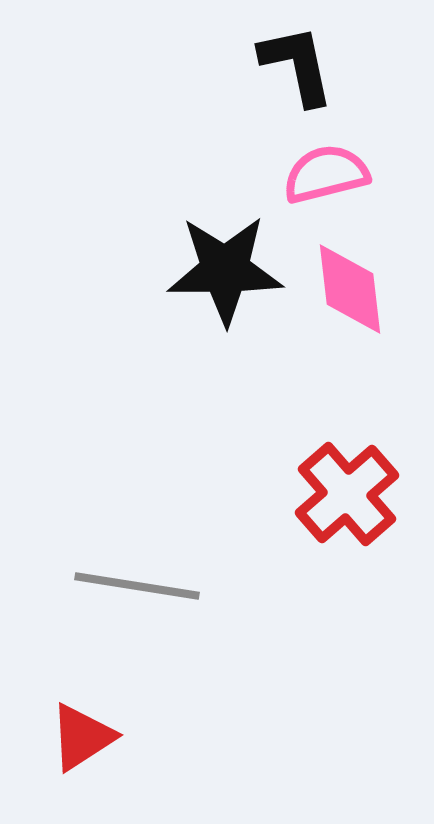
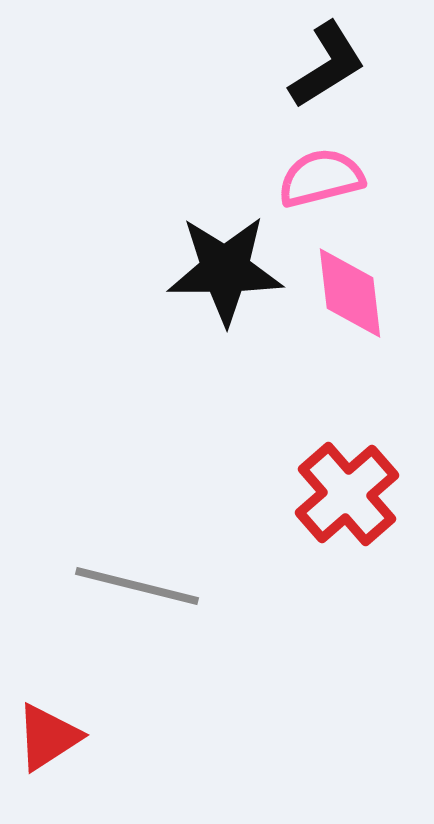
black L-shape: moved 30 px right; rotated 70 degrees clockwise
pink semicircle: moved 5 px left, 4 px down
pink diamond: moved 4 px down
gray line: rotated 5 degrees clockwise
red triangle: moved 34 px left
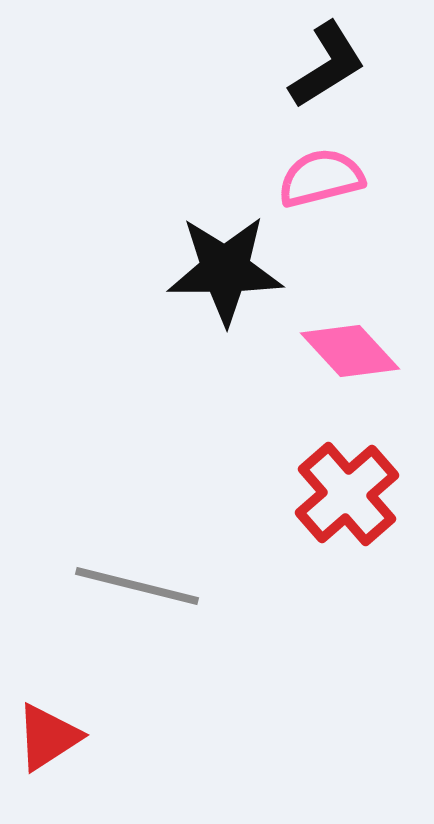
pink diamond: moved 58 px down; rotated 36 degrees counterclockwise
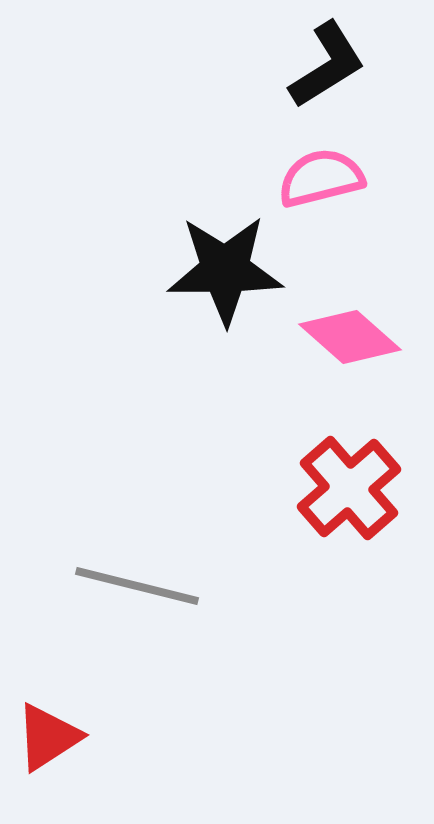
pink diamond: moved 14 px up; rotated 6 degrees counterclockwise
red cross: moved 2 px right, 6 px up
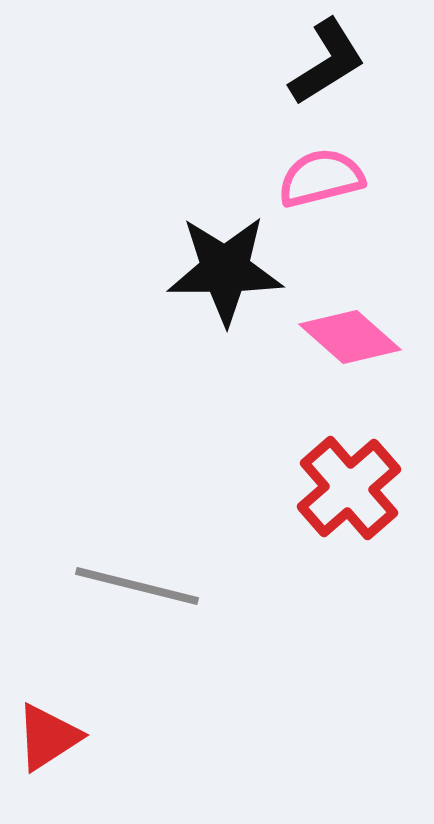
black L-shape: moved 3 px up
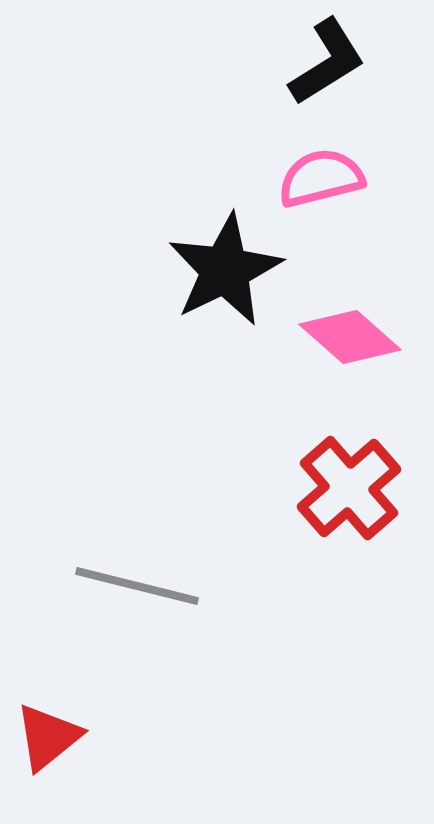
black star: rotated 26 degrees counterclockwise
red triangle: rotated 6 degrees counterclockwise
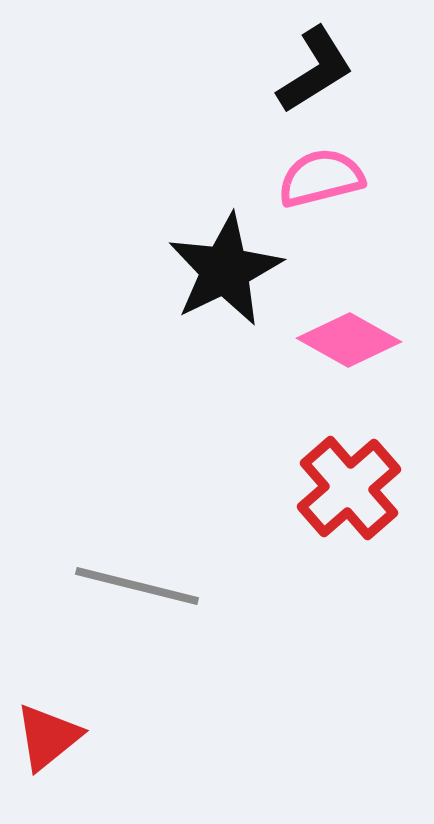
black L-shape: moved 12 px left, 8 px down
pink diamond: moved 1 px left, 3 px down; rotated 12 degrees counterclockwise
